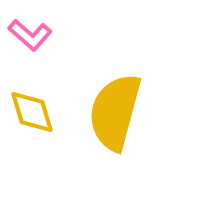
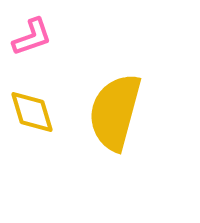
pink L-shape: moved 2 px right, 2 px down; rotated 60 degrees counterclockwise
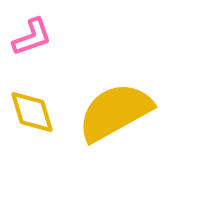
yellow semicircle: rotated 46 degrees clockwise
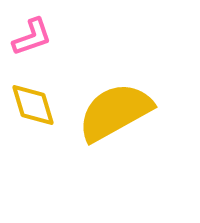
yellow diamond: moved 1 px right, 7 px up
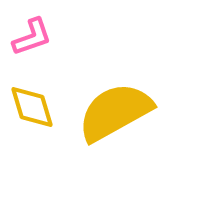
yellow diamond: moved 1 px left, 2 px down
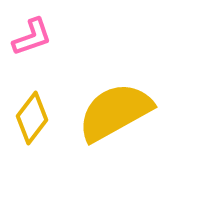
yellow diamond: moved 11 px down; rotated 54 degrees clockwise
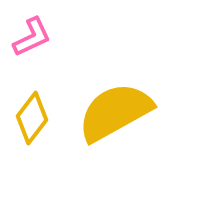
pink L-shape: rotated 6 degrees counterclockwise
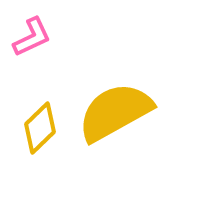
yellow diamond: moved 8 px right, 10 px down; rotated 9 degrees clockwise
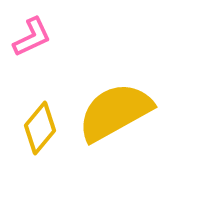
yellow diamond: rotated 6 degrees counterclockwise
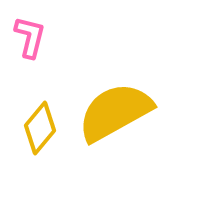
pink L-shape: moved 2 px left; rotated 51 degrees counterclockwise
